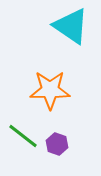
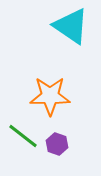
orange star: moved 6 px down
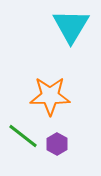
cyan triangle: rotated 27 degrees clockwise
purple hexagon: rotated 10 degrees clockwise
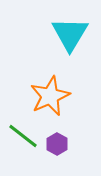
cyan triangle: moved 1 px left, 8 px down
orange star: rotated 24 degrees counterclockwise
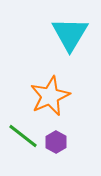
purple hexagon: moved 1 px left, 2 px up
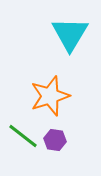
orange star: rotated 6 degrees clockwise
purple hexagon: moved 1 px left, 2 px up; rotated 20 degrees counterclockwise
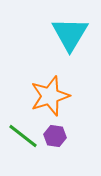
purple hexagon: moved 4 px up
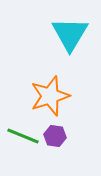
green line: rotated 16 degrees counterclockwise
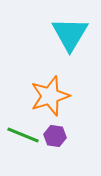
green line: moved 1 px up
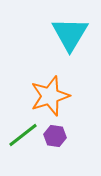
green line: rotated 60 degrees counterclockwise
